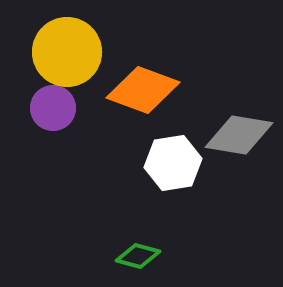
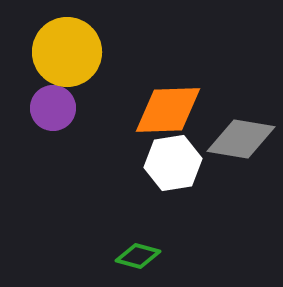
orange diamond: moved 25 px right, 20 px down; rotated 22 degrees counterclockwise
gray diamond: moved 2 px right, 4 px down
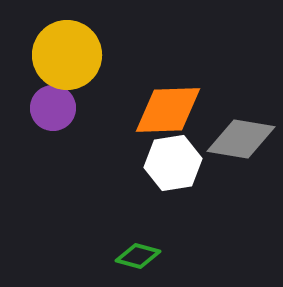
yellow circle: moved 3 px down
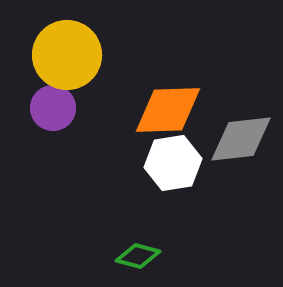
gray diamond: rotated 16 degrees counterclockwise
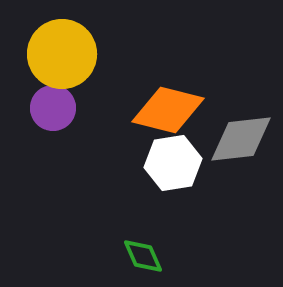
yellow circle: moved 5 px left, 1 px up
orange diamond: rotated 16 degrees clockwise
green diamond: moved 5 px right; rotated 51 degrees clockwise
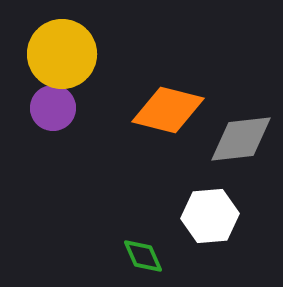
white hexagon: moved 37 px right, 53 px down; rotated 4 degrees clockwise
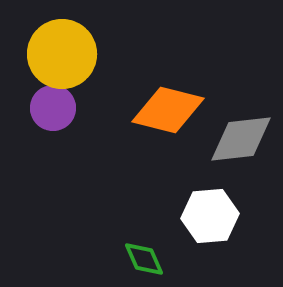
green diamond: moved 1 px right, 3 px down
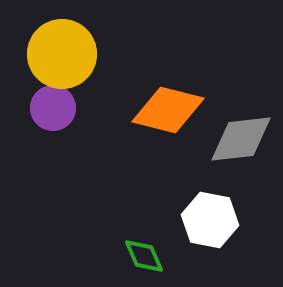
white hexagon: moved 4 px down; rotated 16 degrees clockwise
green diamond: moved 3 px up
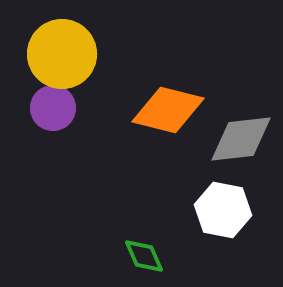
white hexagon: moved 13 px right, 10 px up
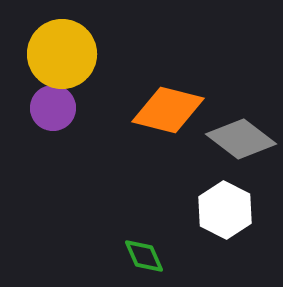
gray diamond: rotated 44 degrees clockwise
white hexagon: moved 2 px right; rotated 16 degrees clockwise
